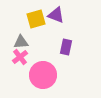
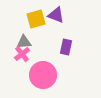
gray triangle: moved 3 px right
pink cross: moved 2 px right, 3 px up
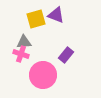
purple rectangle: moved 8 px down; rotated 28 degrees clockwise
pink cross: moved 1 px left; rotated 35 degrees counterclockwise
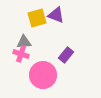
yellow square: moved 1 px right, 1 px up
